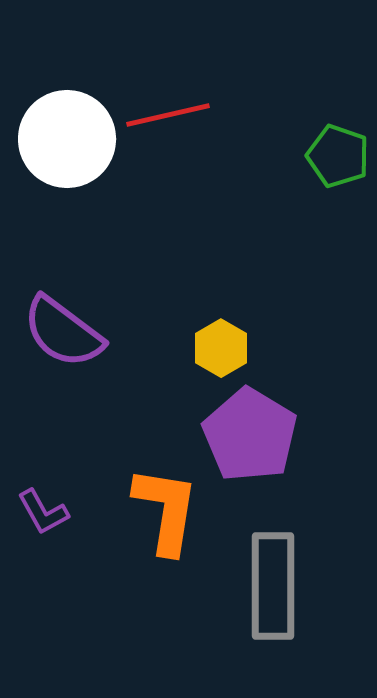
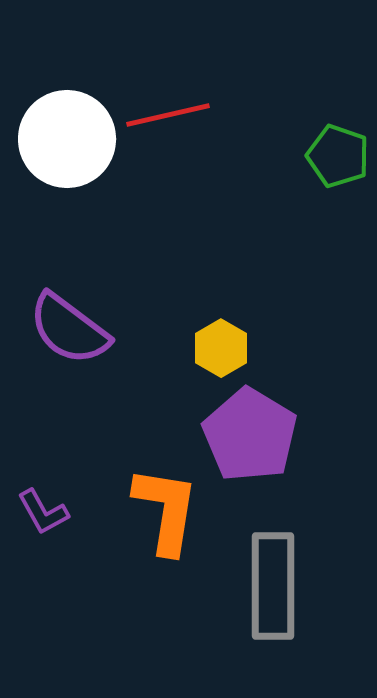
purple semicircle: moved 6 px right, 3 px up
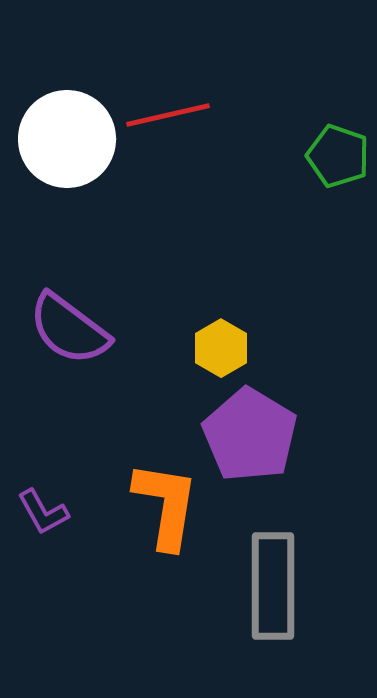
orange L-shape: moved 5 px up
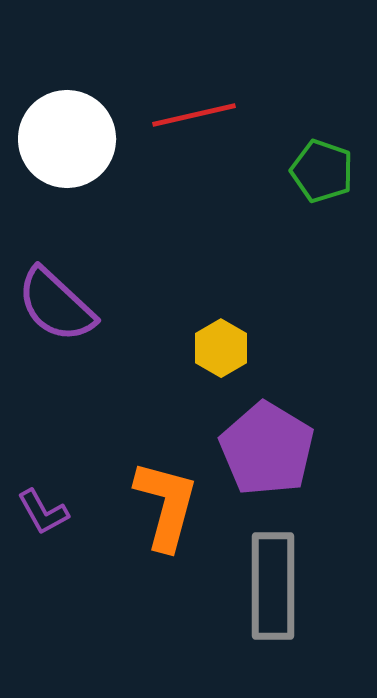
red line: moved 26 px right
green pentagon: moved 16 px left, 15 px down
purple semicircle: moved 13 px left, 24 px up; rotated 6 degrees clockwise
purple pentagon: moved 17 px right, 14 px down
orange L-shape: rotated 6 degrees clockwise
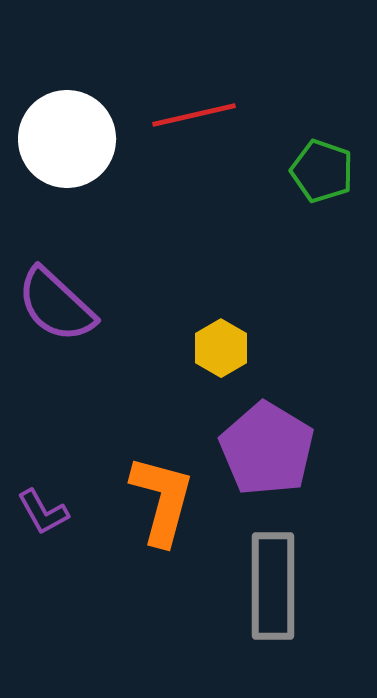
orange L-shape: moved 4 px left, 5 px up
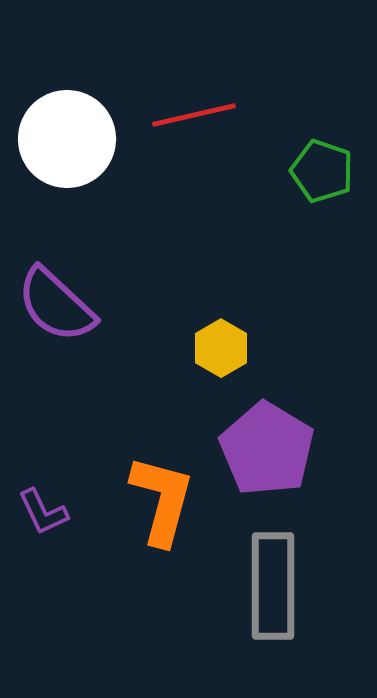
purple L-shape: rotated 4 degrees clockwise
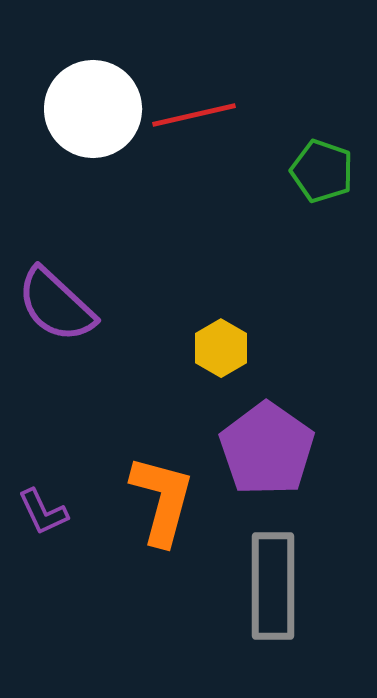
white circle: moved 26 px right, 30 px up
purple pentagon: rotated 4 degrees clockwise
